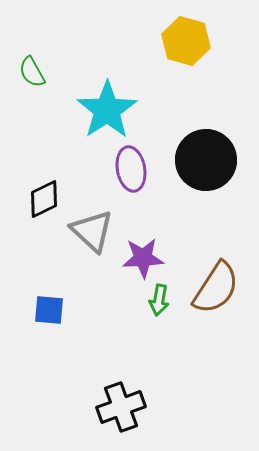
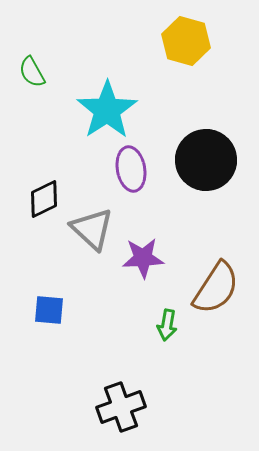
gray triangle: moved 2 px up
green arrow: moved 8 px right, 25 px down
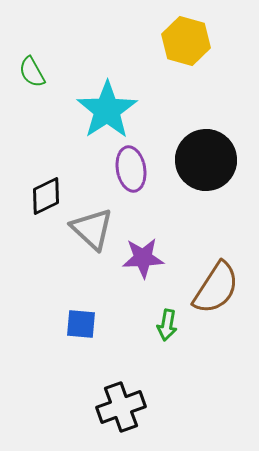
black diamond: moved 2 px right, 3 px up
blue square: moved 32 px right, 14 px down
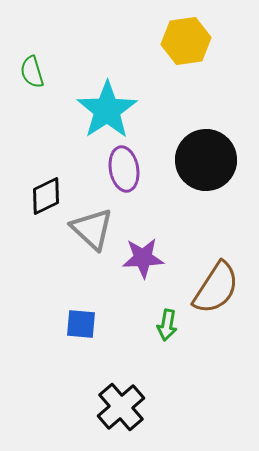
yellow hexagon: rotated 24 degrees counterclockwise
green semicircle: rotated 12 degrees clockwise
purple ellipse: moved 7 px left
black cross: rotated 21 degrees counterclockwise
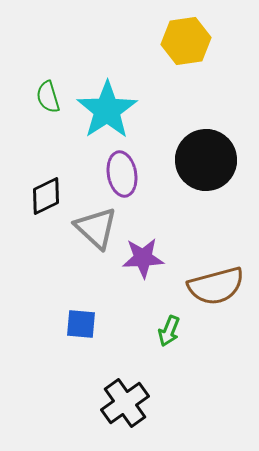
green semicircle: moved 16 px right, 25 px down
purple ellipse: moved 2 px left, 5 px down
gray triangle: moved 4 px right, 1 px up
brown semicircle: moved 2 px up; rotated 42 degrees clockwise
green arrow: moved 2 px right, 6 px down; rotated 12 degrees clockwise
black cross: moved 4 px right, 4 px up; rotated 6 degrees clockwise
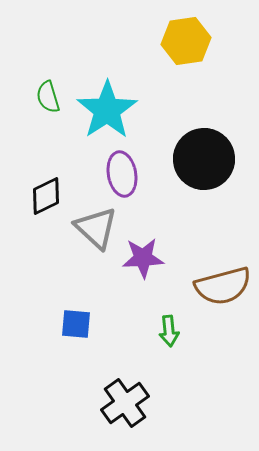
black circle: moved 2 px left, 1 px up
brown semicircle: moved 7 px right
blue square: moved 5 px left
green arrow: rotated 28 degrees counterclockwise
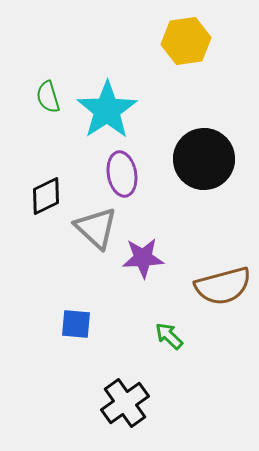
green arrow: moved 5 px down; rotated 140 degrees clockwise
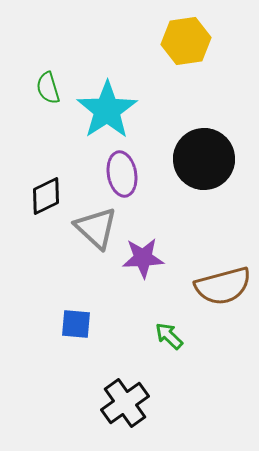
green semicircle: moved 9 px up
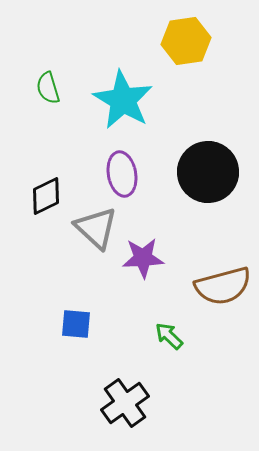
cyan star: moved 16 px right, 10 px up; rotated 8 degrees counterclockwise
black circle: moved 4 px right, 13 px down
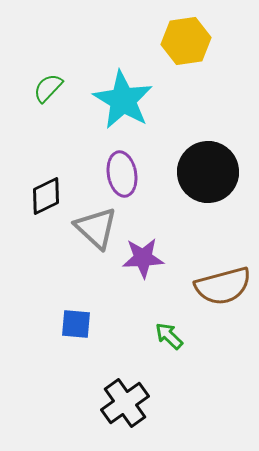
green semicircle: rotated 60 degrees clockwise
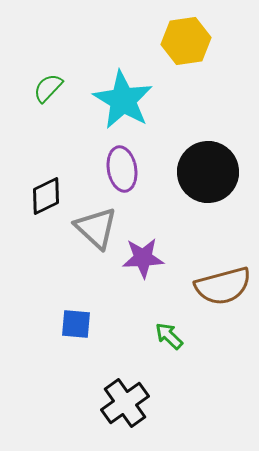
purple ellipse: moved 5 px up
